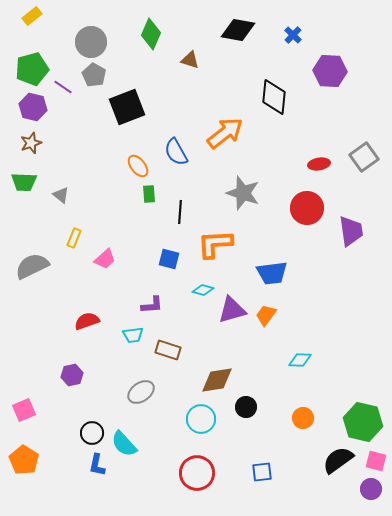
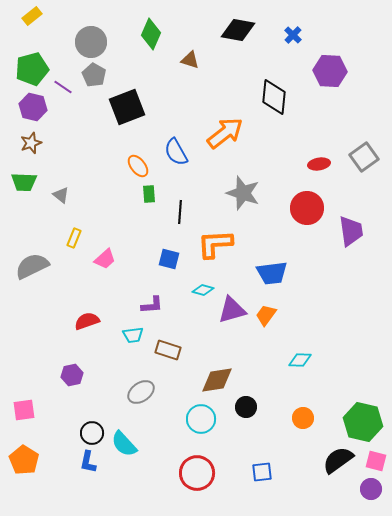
pink square at (24, 410): rotated 15 degrees clockwise
blue L-shape at (97, 465): moved 9 px left, 3 px up
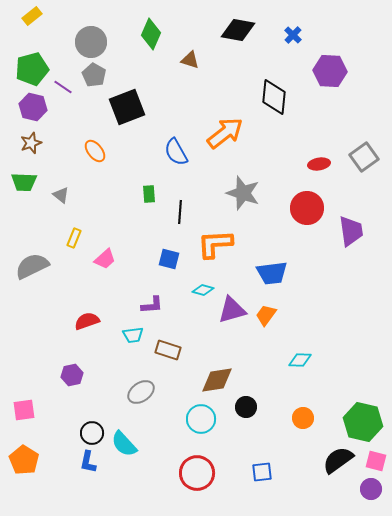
orange ellipse at (138, 166): moved 43 px left, 15 px up
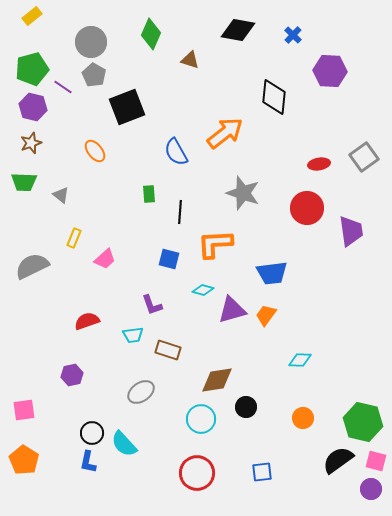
purple L-shape at (152, 305): rotated 75 degrees clockwise
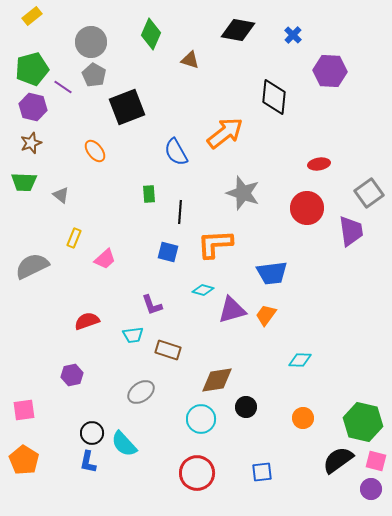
gray square at (364, 157): moved 5 px right, 36 px down
blue square at (169, 259): moved 1 px left, 7 px up
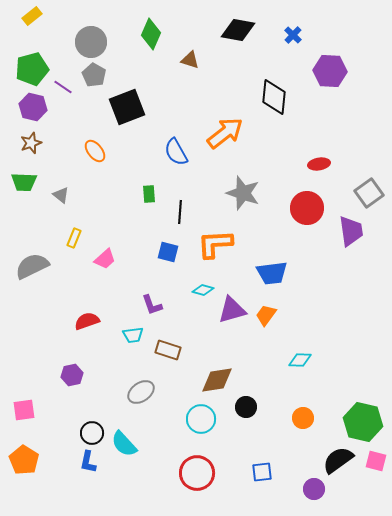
purple circle at (371, 489): moved 57 px left
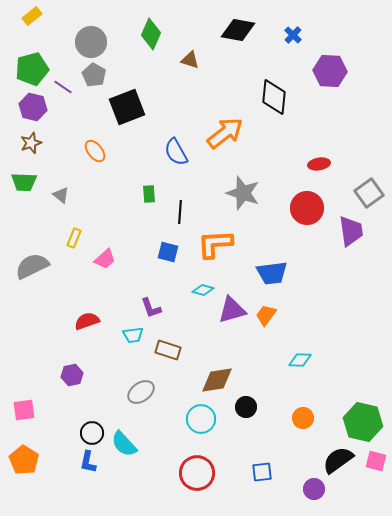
purple L-shape at (152, 305): moved 1 px left, 3 px down
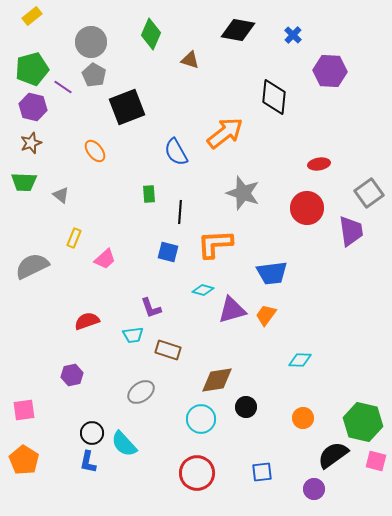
black semicircle at (338, 460): moved 5 px left, 5 px up
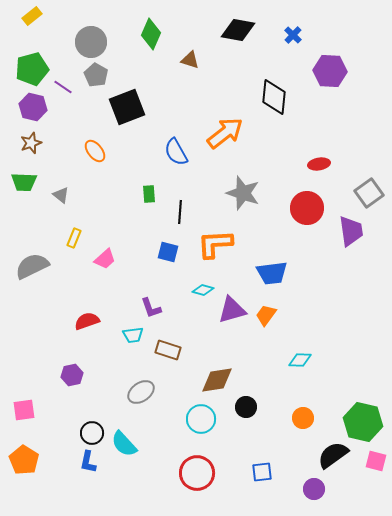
gray pentagon at (94, 75): moved 2 px right
